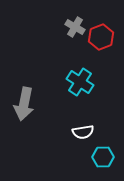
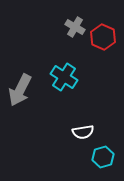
red hexagon: moved 2 px right; rotated 15 degrees counterclockwise
cyan cross: moved 16 px left, 5 px up
gray arrow: moved 4 px left, 14 px up; rotated 16 degrees clockwise
cyan hexagon: rotated 15 degrees counterclockwise
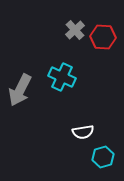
gray cross: moved 3 px down; rotated 18 degrees clockwise
red hexagon: rotated 20 degrees counterclockwise
cyan cross: moved 2 px left; rotated 8 degrees counterclockwise
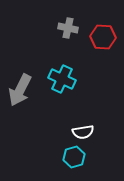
gray cross: moved 7 px left, 2 px up; rotated 36 degrees counterclockwise
cyan cross: moved 2 px down
cyan hexagon: moved 29 px left
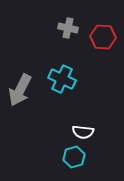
white semicircle: rotated 15 degrees clockwise
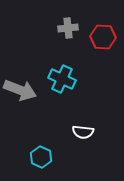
gray cross: rotated 18 degrees counterclockwise
gray arrow: rotated 96 degrees counterclockwise
cyan hexagon: moved 33 px left; rotated 20 degrees counterclockwise
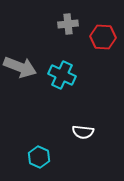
gray cross: moved 4 px up
cyan cross: moved 4 px up
gray arrow: moved 23 px up
cyan hexagon: moved 2 px left
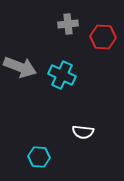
cyan hexagon: rotated 20 degrees counterclockwise
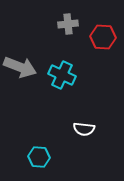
white semicircle: moved 1 px right, 3 px up
